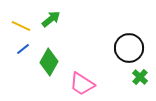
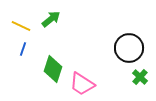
blue line: rotated 32 degrees counterclockwise
green diamond: moved 4 px right, 7 px down; rotated 12 degrees counterclockwise
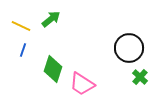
blue line: moved 1 px down
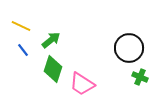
green arrow: moved 21 px down
blue line: rotated 56 degrees counterclockwise
green cross: rotated 21 degrees counterclockwise
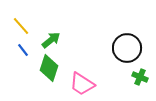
yellow line: rotated 24 degrees clockwise
black circle: moved 2 px left
green diamond: moved 4 px left, 1 px up
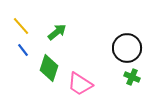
green arrow: moved 6 px right, 8 px up
green cross: moved 8 px left
pink trapezoid: moved 2 px left
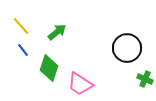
green cross: moved 13 px right, 2 px down
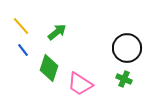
green cross: moved 21 px left
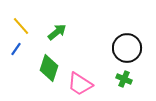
blue line: moved 7 px left, 1 px up; rotated 72 degrees clockwise
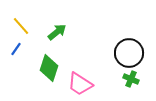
black circle: moved 2 px right, 5 px down
green cross: moved 7 px right
